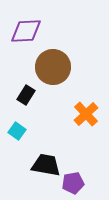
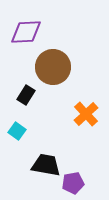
purple diamond: moved 1 px down
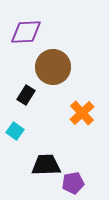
orange cross: moved 4 px left, 1 px up
cyan square: moved 2 px left
black trapezoid: rotated 12 degrees counterclockwise
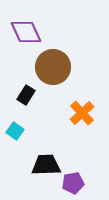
purple diamond: rotated 68 degrees clockwise
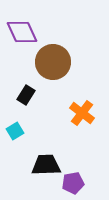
purple diamond: moved 4 px left
brown circle: moved 5 px up
orange cross: rotated 10 degrees counterclockwise
cyan square: rotated 24 degrees clockwise
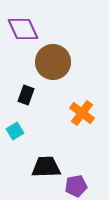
purple diamond: moved 1 px right, 3 px up
black rectangle: rotated 12 degrees counterclockwise
black trapezoid: moved 2 px down
purple pentagon: moved 3 px right, 3 px down
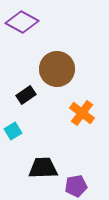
purple diamond: moved 1 px left, 7 px up; rotated 36 degrees counterclockwise
brown circle: moved 4 px right, 7 px down
black rectangle: rotated 36 degrees clockwise
cyan square: moved 2 px left
black trapezoid: moved 3 px left, 1 px down
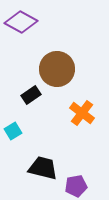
purple diamond: moved 1 px left
black rectangle: moved 5 px right
black trapezoid: rotated 16 degrees clockwise
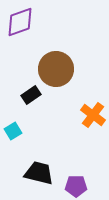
purple diamond: moved 1 px left; rotated 48 degrees counterclockwise
brown circle: moved 1 px left
orange cross: moved 11 px right, 2 px down
black trapezoid: moved 4 px left, 5 px down
purple pentagon: rotated 10 degrees clockwise
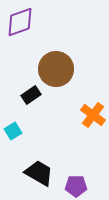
black trapezoid: rotated 16 degrees clockwise
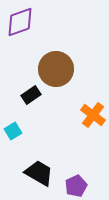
purple pentagon: rotated 25 degrees counterclockwise
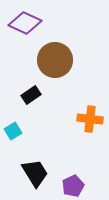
purple diamond: moved 5 px right, 1 px down; rotated 44 degrees clockwise
brown circle: moved 1 px left, 9 px up
orange cross: moved 3 px left, 4 px down; rotated 30 degrees counterclockwise
black trapezoid: moved 4 px left; rotated 28 degrees clockwise
purple pentagon: moved 3 px left
